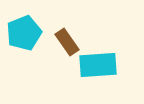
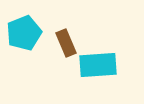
brown rectangle: moved 1 px left, 1 px down; rotated 12 degrees clockwise
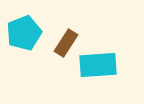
brown rectangle: rotated 56 degrees clockwise
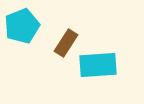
cyan pentagon: moved 2 px left, 7 px up
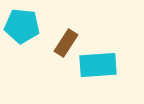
cyan pentagon: rotated 28 degrees clockwise
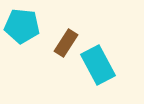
cyan rectangle: rotated 66 degrees clockwise
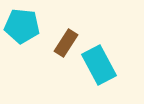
cyan rectangle: moved 1 px right
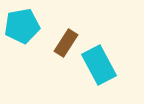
cyan pentagon: rotated 16 degrees counterclockwise
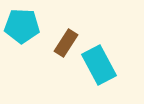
cyan pentagon: rotated 12 degrees clockwise
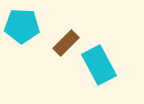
brown rectangle: rotated 12 degrees clockwise
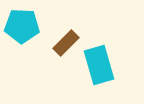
cyan rectangle: rotated 12 degrees clockwise
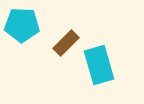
cyan pentagon: moved 1 px up
